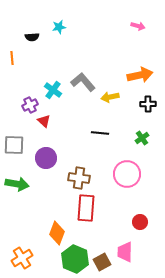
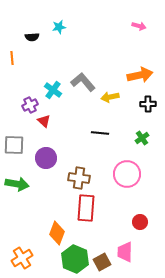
pink arrow: moved 1 px right
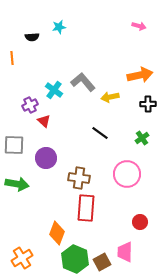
cyan cross: moved 1 px right
black line: rotated 30 degrees clockwise
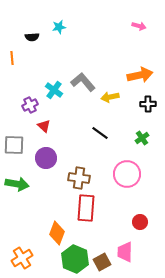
red triangle: moved 5 px down
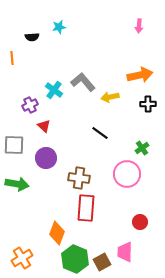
pink arrow: rotated 80 degrees clockwise
green cross: moved 10 px down
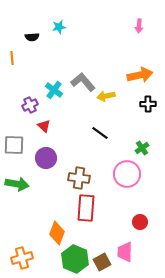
yellow arrow: moved 4 px left, 1 px up
orange cross: rotated 15 degrees clockwise
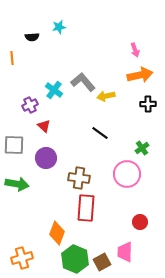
pink arrow: moved 4 px left, 24 px down; rotated 24 degrees counterclockwise
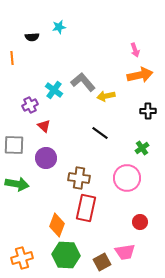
black cross: moved 7 px down
pink circle: moved 4 px down
red rectangle: rotated 8 degrees clockwise
orange diamond: moved 8 px up
pink trapezoid: rotated 100 degrees counterclockwise
green hexagon: moved 9 px left, 4 px up; rotated 20 degrees counterclockwise
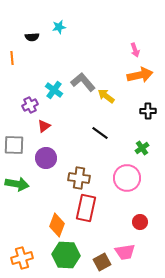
yellow arrow: rotated 48 degrees clockwise
red triangle: rotated 40 degrees clockwise
